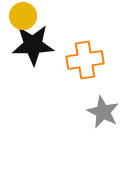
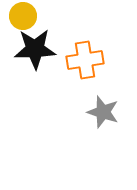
black star: moved 2 px right, 4 px down
gray star: rotated 8 degrees counterclockwise
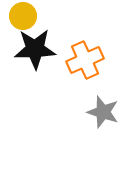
orange cross: rotated 15 degrees counterclockwise
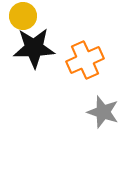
black star: moved 1 px left, 1 px up
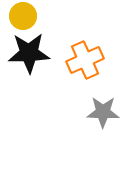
black star: moved 5 px left, 5 px down
gray star: rotated 16 degrees counterclockwise
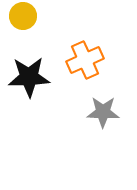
black star: moved 24 px down
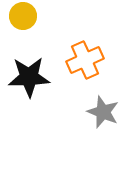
gray star: rotated 20 degrees clockwise
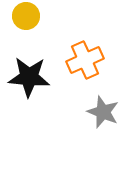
yellow circle: moved 3 px right
black star: rotated 6 degrees clockwise
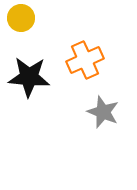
yellow circle: moved 5 px left, 2 px down
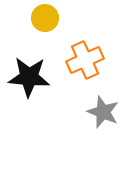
yellow circle: moved 24 px right
